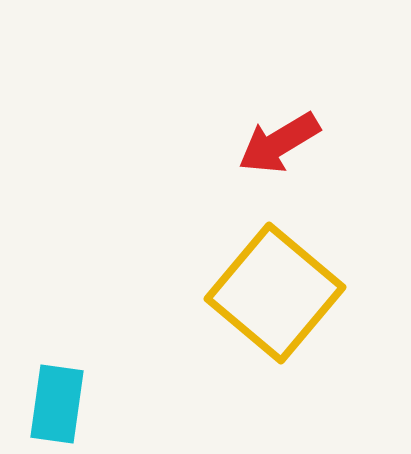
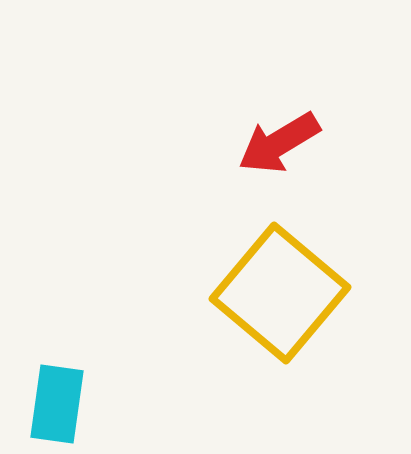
yellow square: moved 5 px right
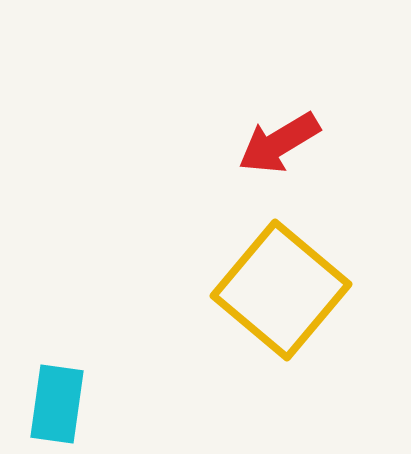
yellow square: moved 1 px right, 3 px up
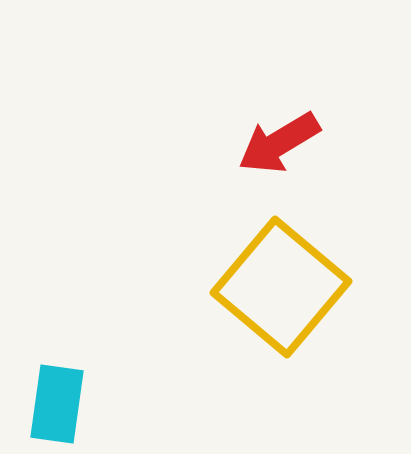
yellow square: moved 3 px up
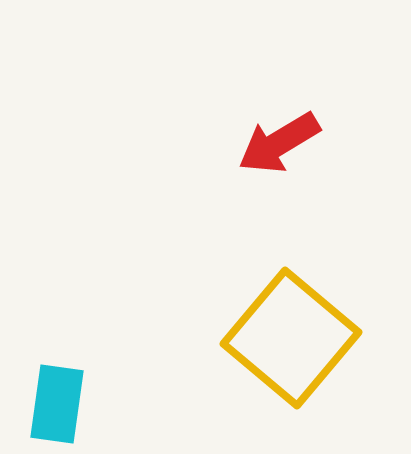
yellow square: moved 10 px right, 51 px down
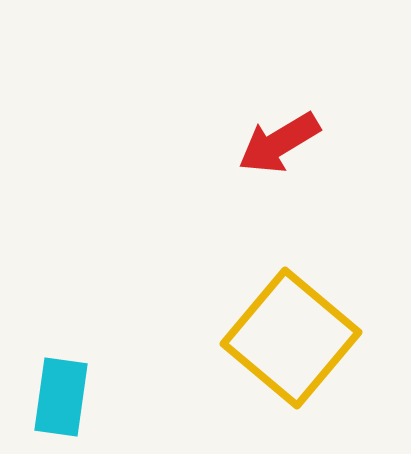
cyan rectangle: moved 4 px right, 7 px up
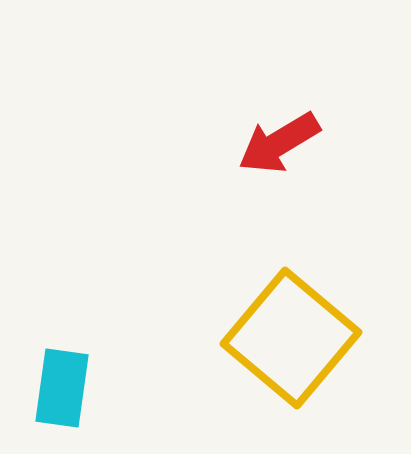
cyan rectangle: moved 1 px right, 9 px up
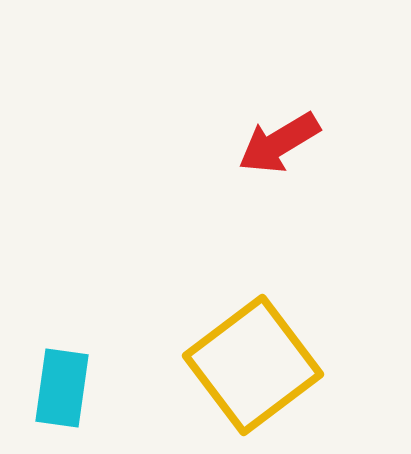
yellow square: moved 38 px left, 27 px down; rotated 13 degrees clockwise
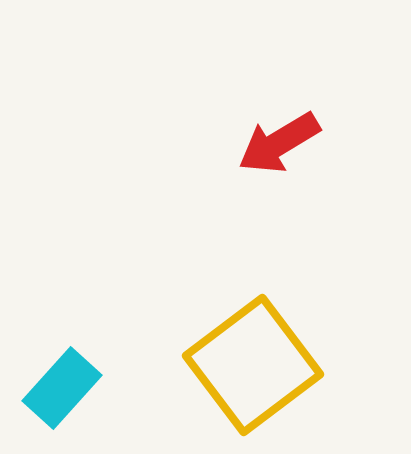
cyan rectangle: rotated 34 degrees clockwise
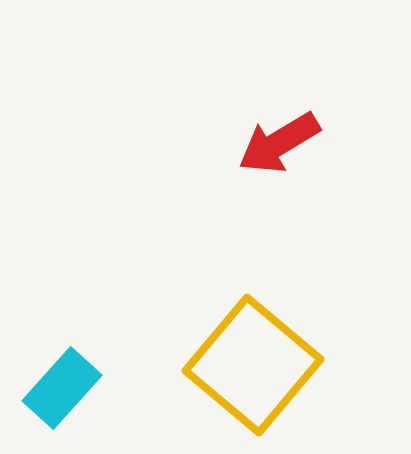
yellow square: rotated 13 degrees counterclockwise
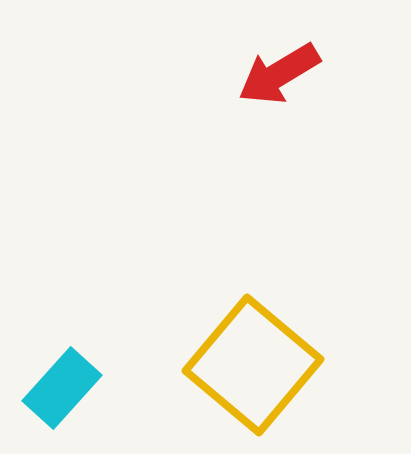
red arrow: moved 69 px up
